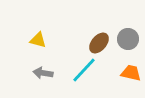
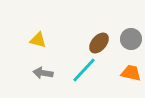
gray circle: moved 3 px right
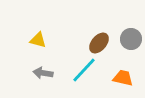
orange trapezoid: moved 8 px left, 5 px down
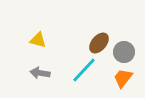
gray circle: moved 7 px left, 13 px down
gray arrow: moved 3 px left
orange trapezoid: rotated 65 degrees counterclockwise
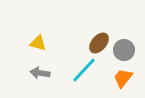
yellow triangle: moved 3 px down
gray circle: moved 2 px up
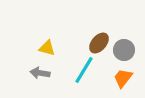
yellow triangle: moved 9 px right, 5 px down
cyan line: rotated 12 degrees counterclockwise
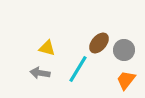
cyan line: moved 6 px left, 1 px up
orange trapezoid: moved 3 px right, 2 px down
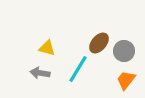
gray circle: moved 1 px down
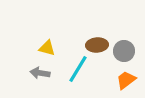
brown ellipse: moved 2 px left, 2 px down; rotated 45 degrees clockwise
orange trapezoid: rotated 15 degrees clockwise
